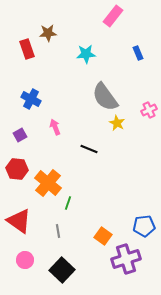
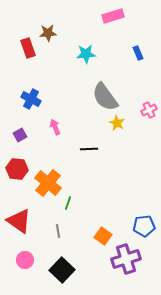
pink rectangle: rotated 35 degrees clockwise
red rectangle: moved 1 px right, 1 px up
black line: rotated 24 degrees counterclockwise
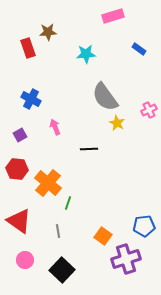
brown star: moved 1 px up
blue rectangle: moved 1 px right, 4 px up; rotated 32 degrees counterclockwise
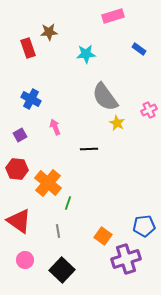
brown star: moved 1 px right
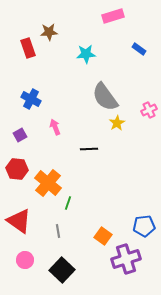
yellow star: rotated 14 degrees clockwise
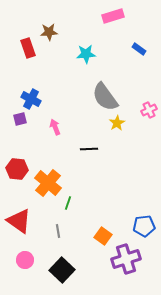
purple square: moved 16 px up; rotated 16 degrees clockwise
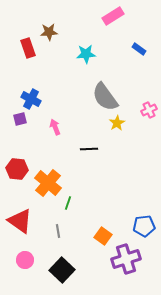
pink rectangle: rotated 15 degrees counterclockwise
red triangle: moved 1 px right
